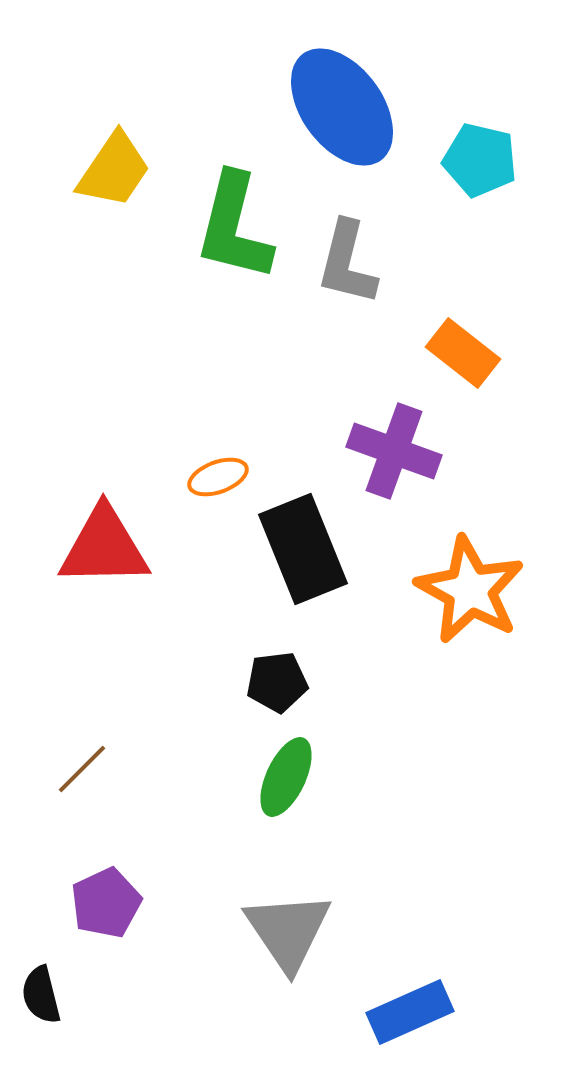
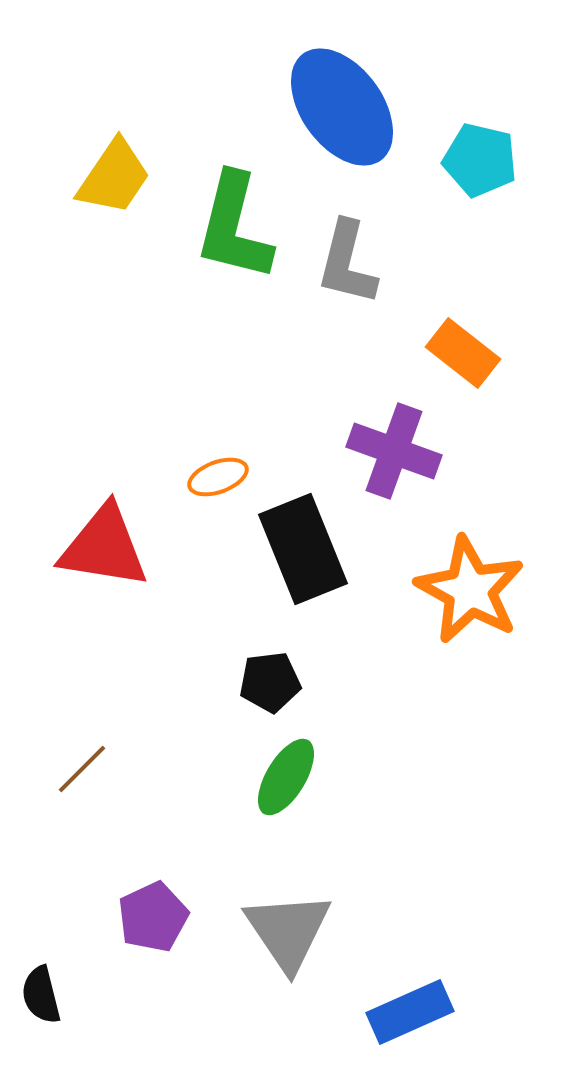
yellow trapezoid: moved 7 px down
red triangle: rotated 10 degrees clockwise
black pentagon: moved 7 px left
green ellipse: rotated 6 degrees clockwise
purple pentagon: moved 47 px right, 14 px down
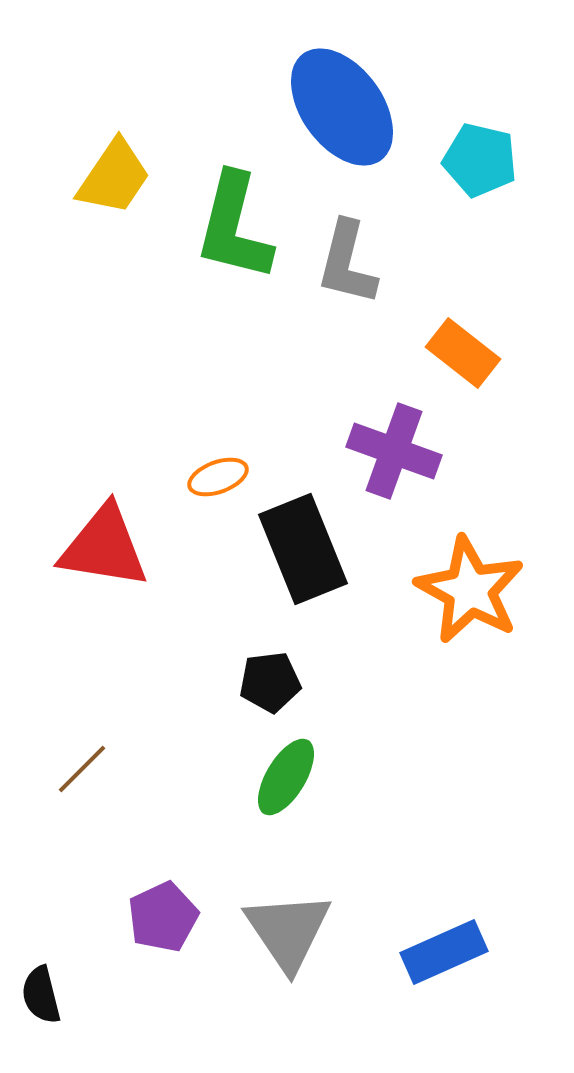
purple pentagon: moved 10 px right
blue rectangle: moved 34 px right, 60 px up
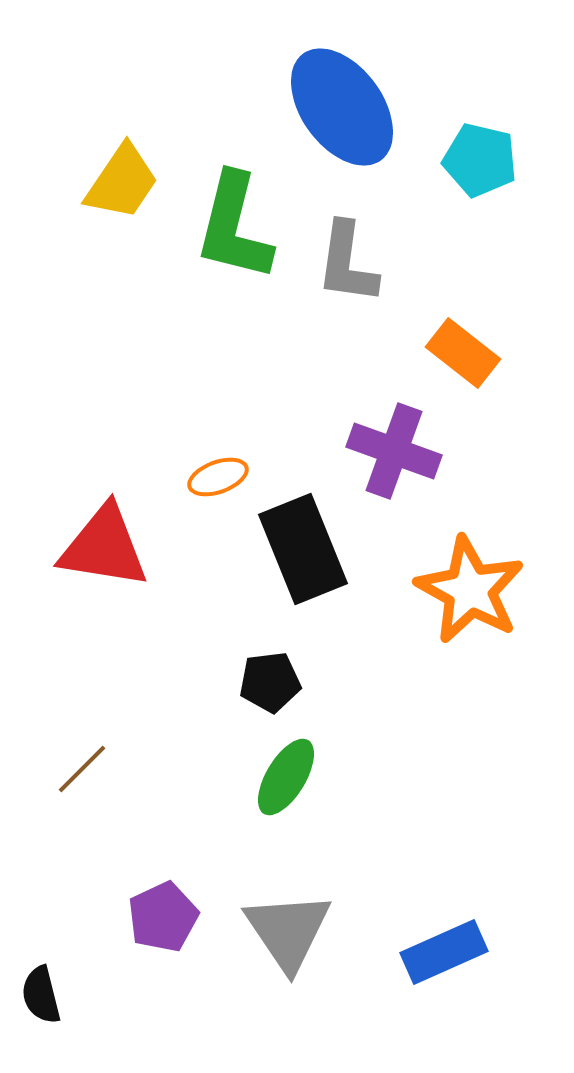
yellow trapezoid: moved 8 px right, 5 px down
gray L-shape: rotated 6 degrees counterclockwise
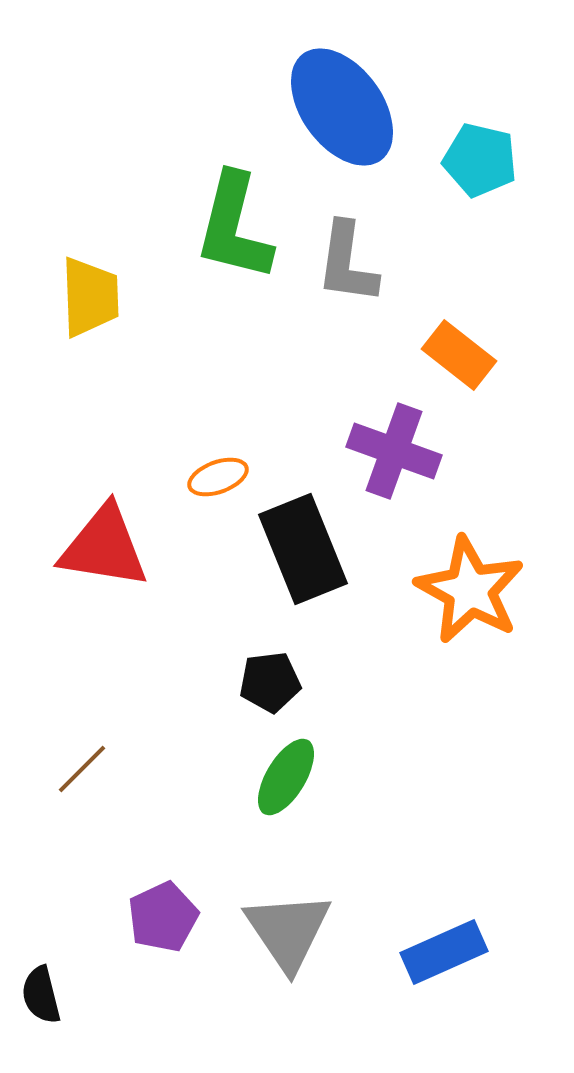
yellow trapezoid: moved 32 px left, 115 px down; rotated 36 degrees counterclockwise
orange rectangle: moved 4 px left, 2 px down
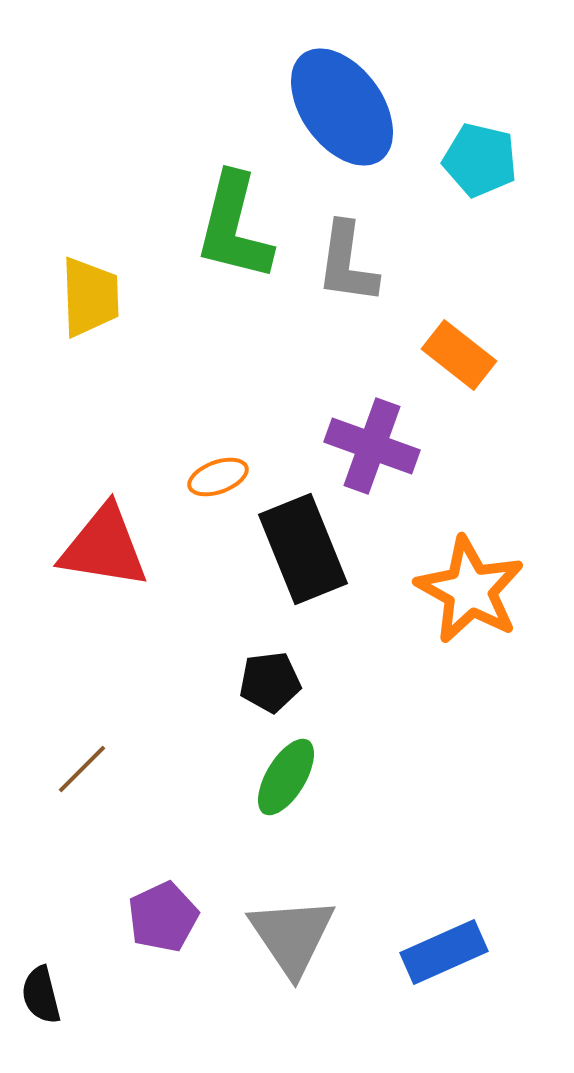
purple cross: moved 22 px left, 5 px up
gray triangle: moved 4 px right, 5 px down
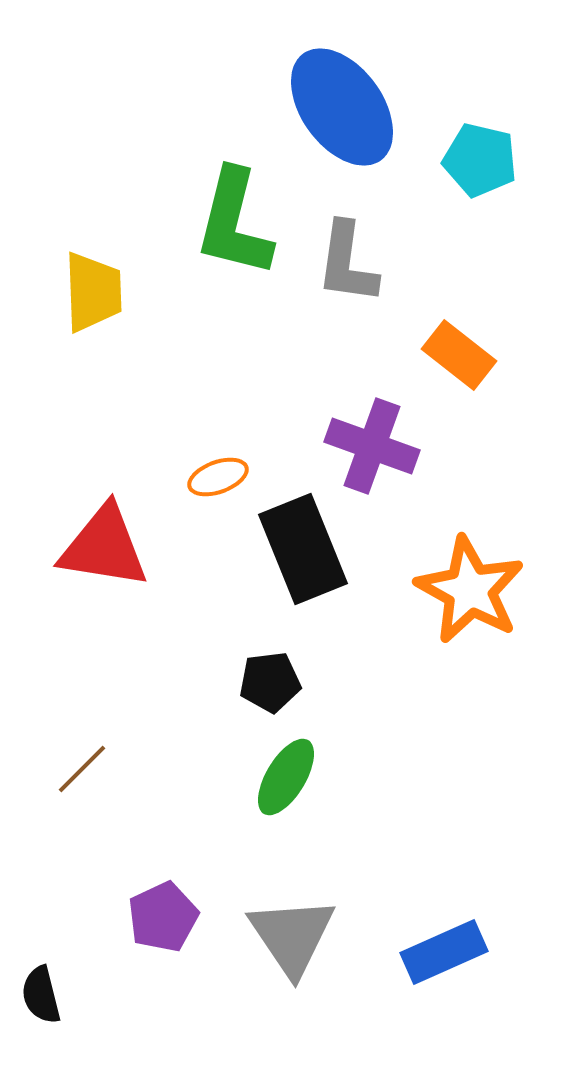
green L-shape: moved 4 px up
yellow trapezoid: moved 3 px right, 5 px up
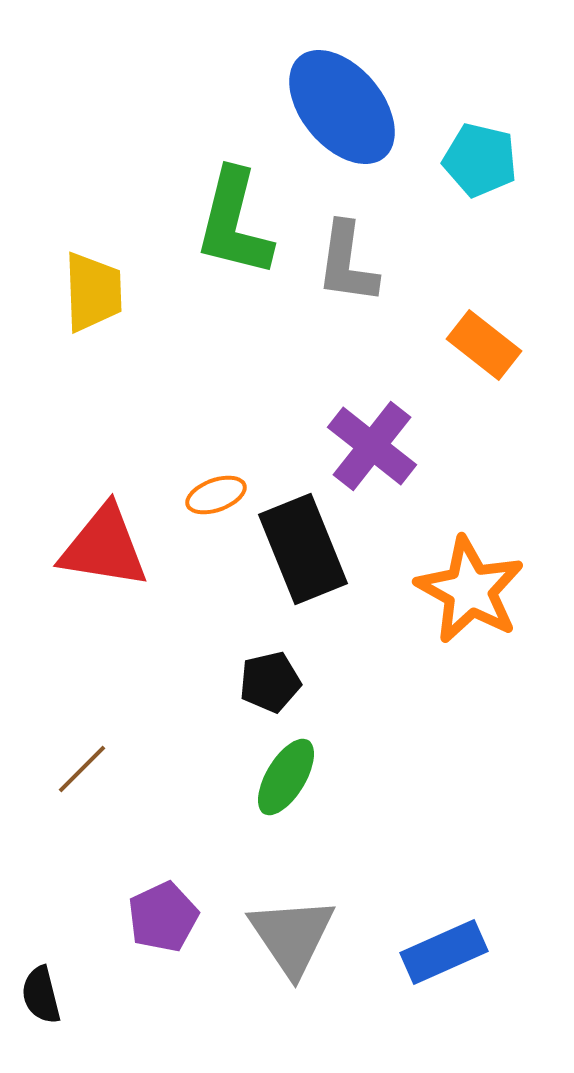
blue ellipse: rotated 4 degrees counterclockwise
orange rectangle: moved 25 px right, 10 px up
purple cross: rotated 18 degrees clockwise
orange ellipse: moved 2 px left, 18 px down
black pentagon: rotated 6 degrees counterclockwise
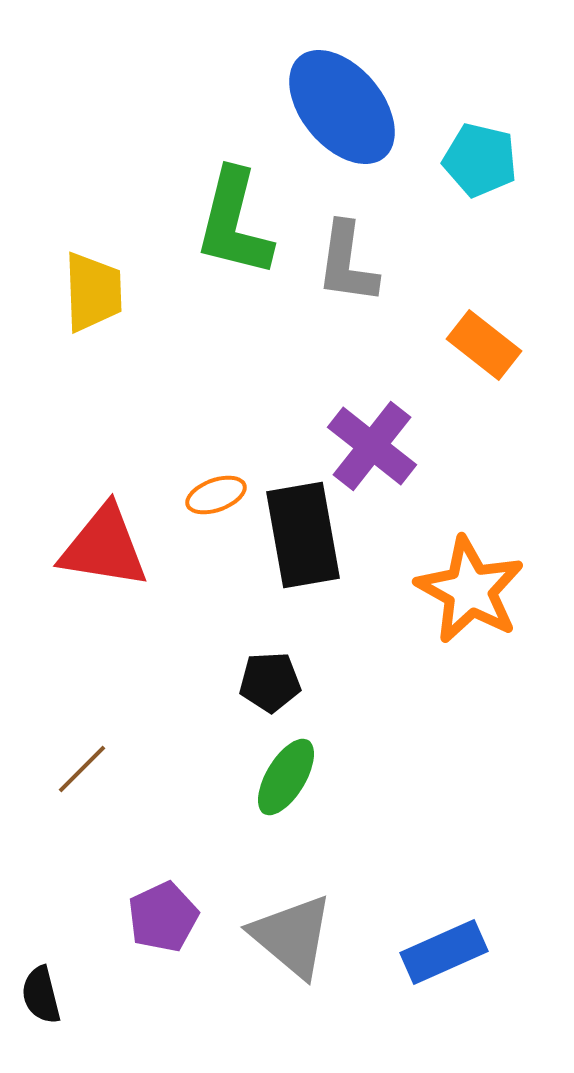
black rectangle: moved 14 px up; rotated 12 degrees clockwise
black pentagon: rotated 10 degrees clockwise
gray triangle: rotated 16 degrees counterclockwise
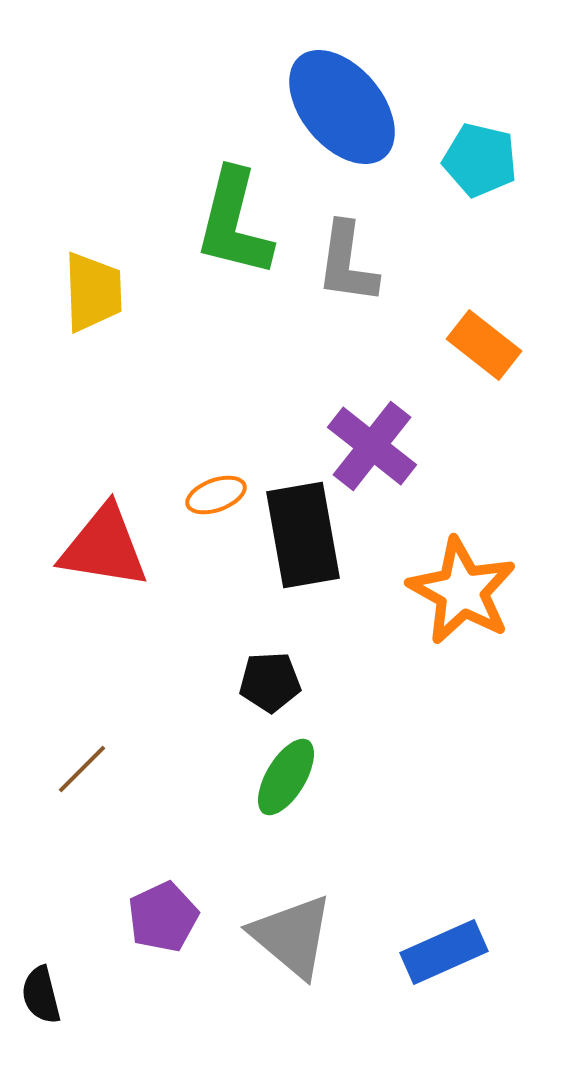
orange star: moved 8 px left, 1 px down
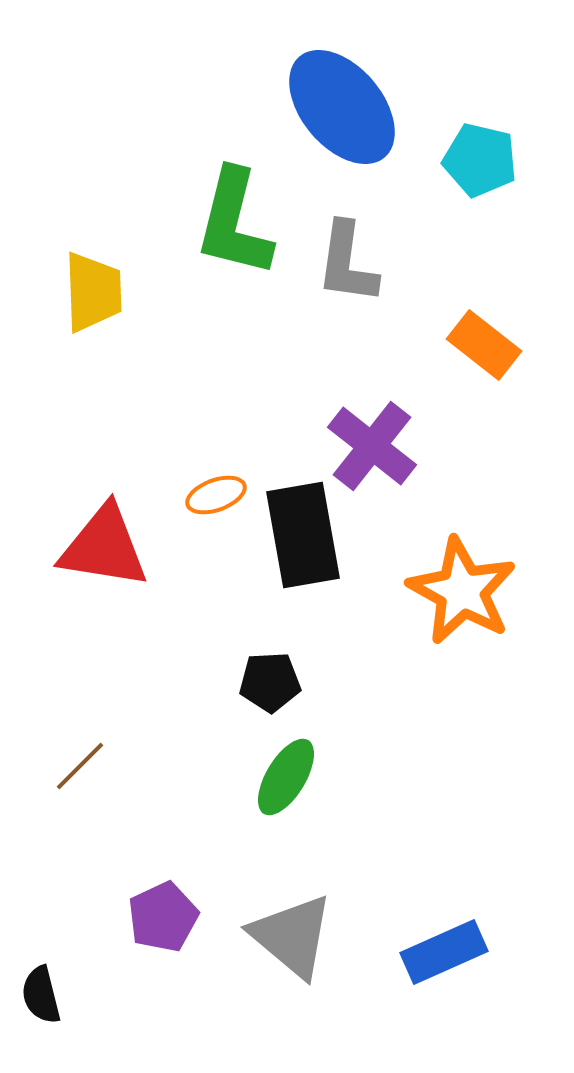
brown line: moved 2 px left, 3 px up
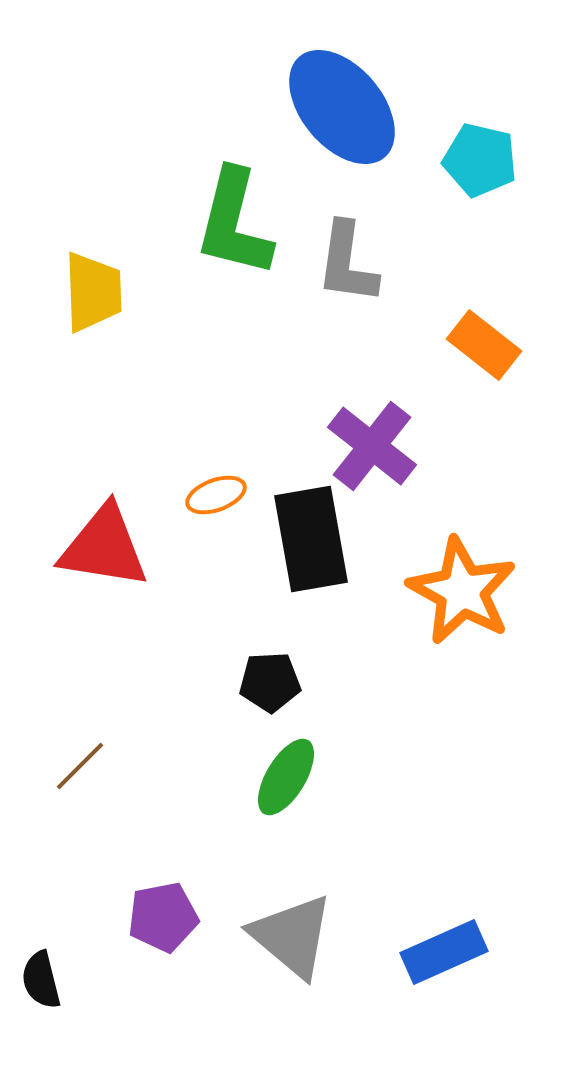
black rectangle: moved 8 px right, 4 px down
purple pentagon: rotated 14 degrees clockwise
black semicircle: moved 15 px up
